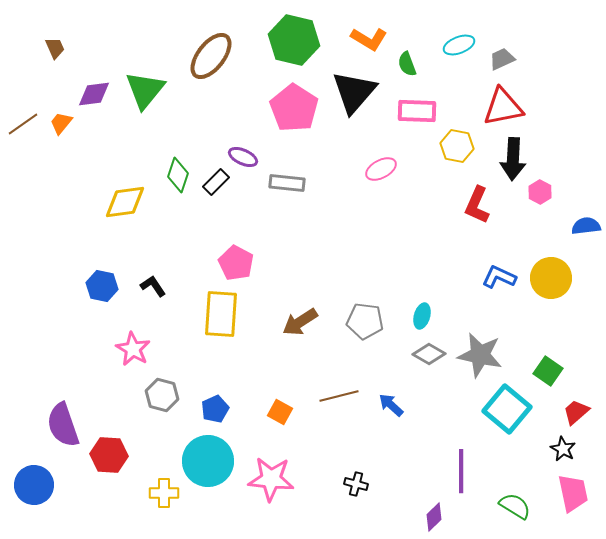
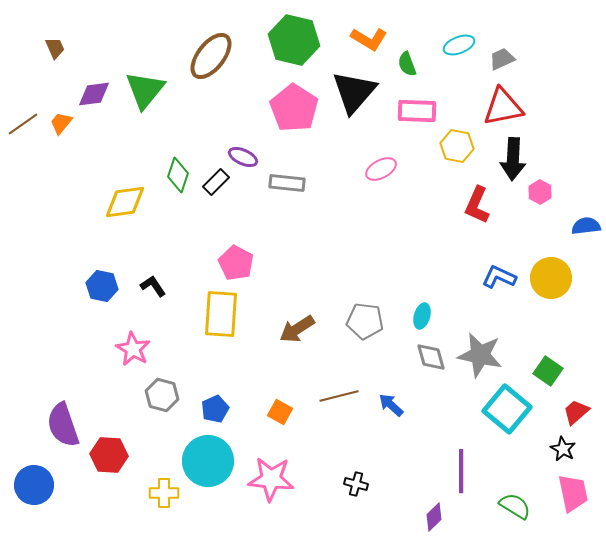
brown arrow at (300, 322): moved 3 px left, 7 px down
gray diamond at (429, 354): moved 2 px right, 3 px down; rotated 44 degrees clockwise
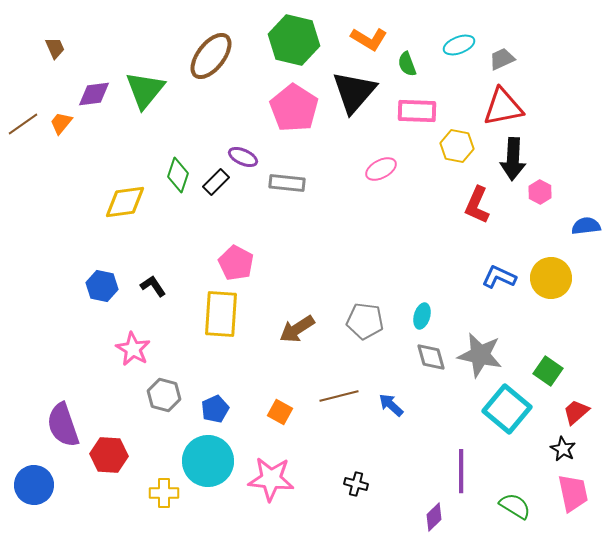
gray hexagon at (162, 395): moved 2 px right
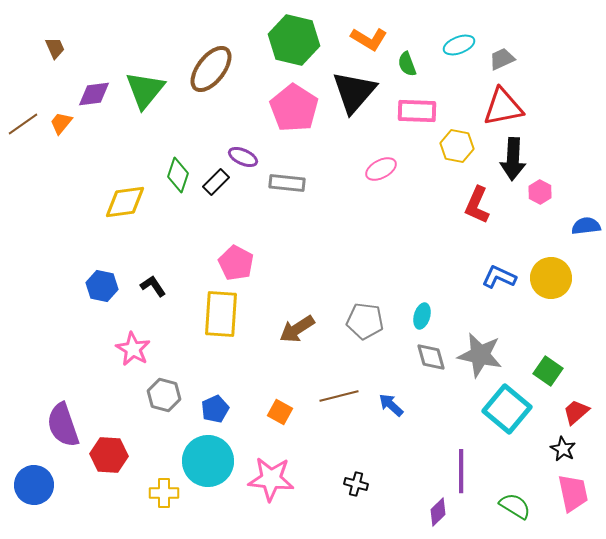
brown ellipse at (211, 56): moved 13 px down
purple diamond at (434, 517): moved 4 px right, 5 px up
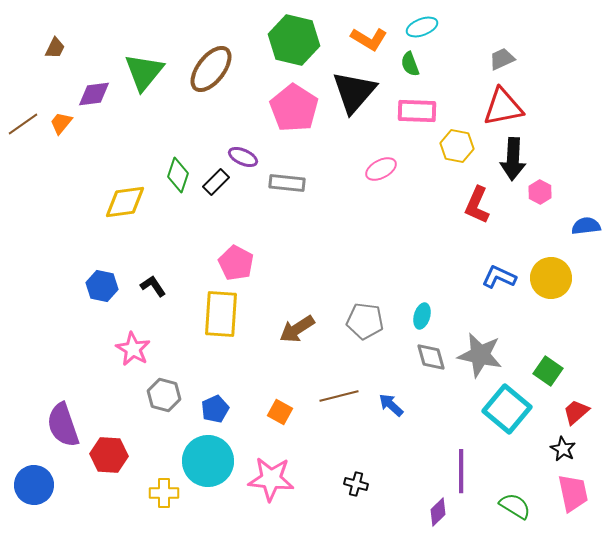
cyan ellipse at (459, 45): moved 37 px left, 18 px up
brown trapezoid at (55, 48): rotated 50 degrees clockwise
green semicircle at (407, 64): moved 3 px right
green triangle at (145, 90): moved 1 px left, 18 px up
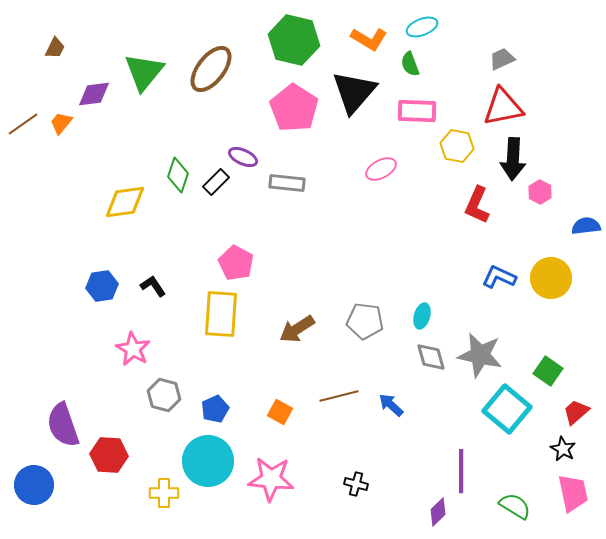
blue hexagon at (102, 286): rotated 20 degrees counterclockwise
